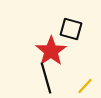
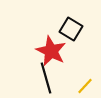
black square: rotated 15 degrees clockwise
red star: rotated 12 degrees counterclockwise
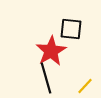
black square: rotated 25 degrees counterclockwise
red star: rotated 16 degrees clockwise
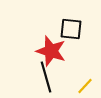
red star: rotated 24 degrees counterclockwise
black line: moved 1 px up
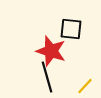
black line: moved 1 px right
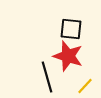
red star: moved 17 px right, 5 px down
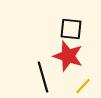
black line: moved 4 px left
yellow line: moved 2 px left
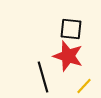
yellow line: moved 1 px right
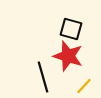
black square: rotated 10 degrees clockwise
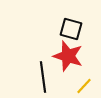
black line: rotated 8 degrees clockwise
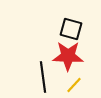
red star: rotated 16 degrees counterclockwise
yellow line: moved 10 px left, 1 px up
